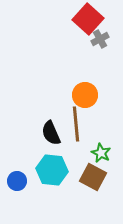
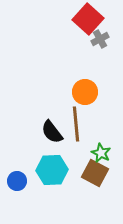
orange circle: moved 3 px up
black semicircle: moved 1 px right, 1 px up; rotated 15 degrees counterclockwise
cyan hexagon: rotated 8 degrees counterclockwise
brown square: moved 2 px right, 4 px up
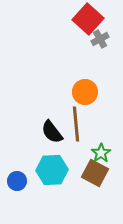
green star: rotated 12 degrees clockwise
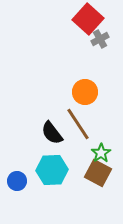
brown line: moved 2 px right; rotated 28 degrees counterclockwise
black semicircle: moved 1 px down
brown square: moved 3 px right
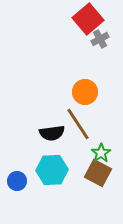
red square: rotated 8 degrees clockwise
black semicircle: rotated 60 degrees counterclockwise
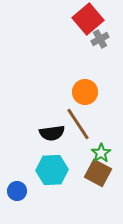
blue circle: moved 10 px down
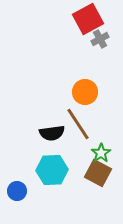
red square: rotated 12 degrees clockwise
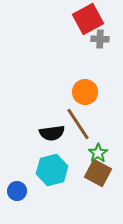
gray cross: rotated 30 degrees clockwise
green star: moved 3 px left
cyan hexagon: rotated 12 degrees counterclockwise
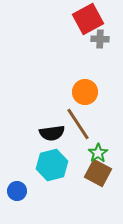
cyan hexagon: moved 5 px up
